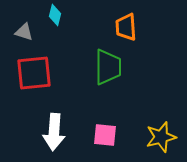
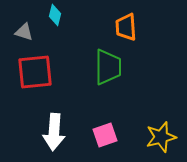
red square: moved 1 px right, 1 px up
pink square: rotated 25 degrees counterclockwise
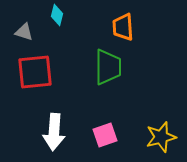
cyan diamond: moved 2 px right
orange trapezoid: moved 3 px left
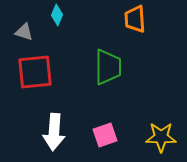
cyan diamond: rotated 10 degrees clockwise
orange trapezoid: moved 12 px right, 8 px up
yellow star: rotated 16 degrees clockwise
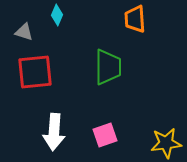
yellow star: moved 5 px right, 6 px down; rotated 8 degrees counterclockwise
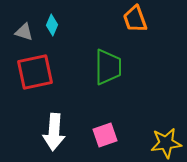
cyan diamond: moved 5 px left, 10 px down
orange trapezoid: rotated 16 degrees counterclockwise
red square: rotated 6 degrees counterclockwise
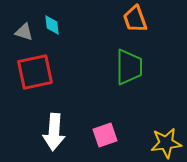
cyan diamond: rotated 30 degrees counterclockwise
green trapezoid: moved 21 px right
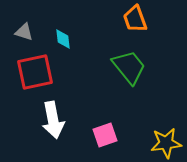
cyan diamond: moved 11 px right, 14 px down
green trapezoid: rotated 39 degrees counterclockwise
white arrow: moved 1 px left, 12 px up; rotated 15 degrees counterclockwise
